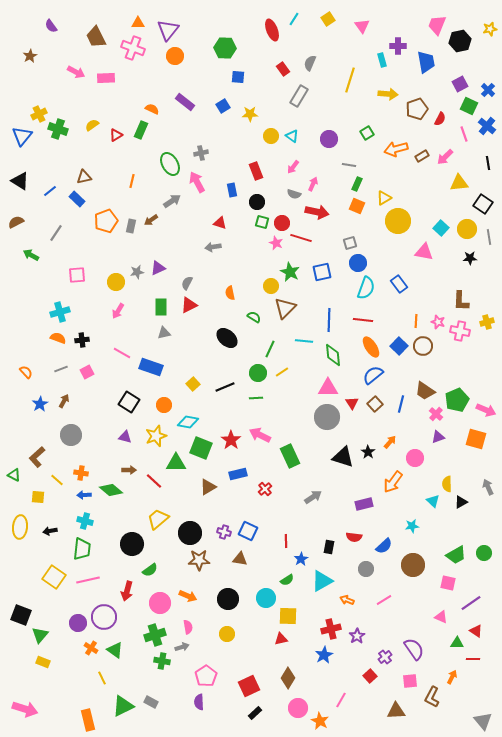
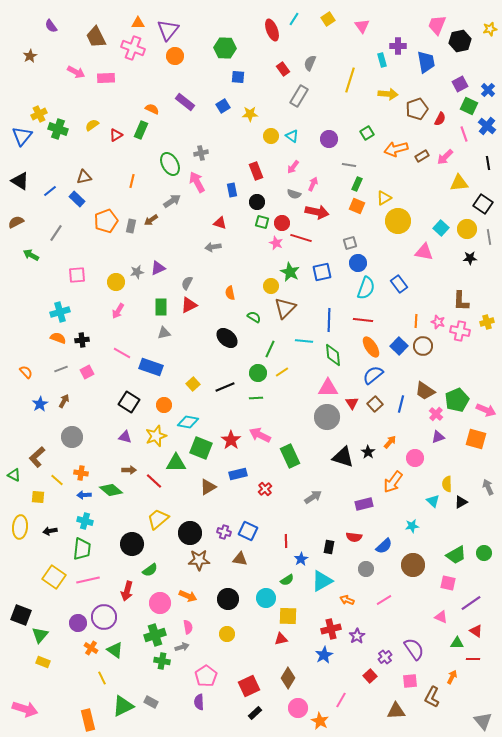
gray circle at (71, 435): moved 1 px right, 2 px down
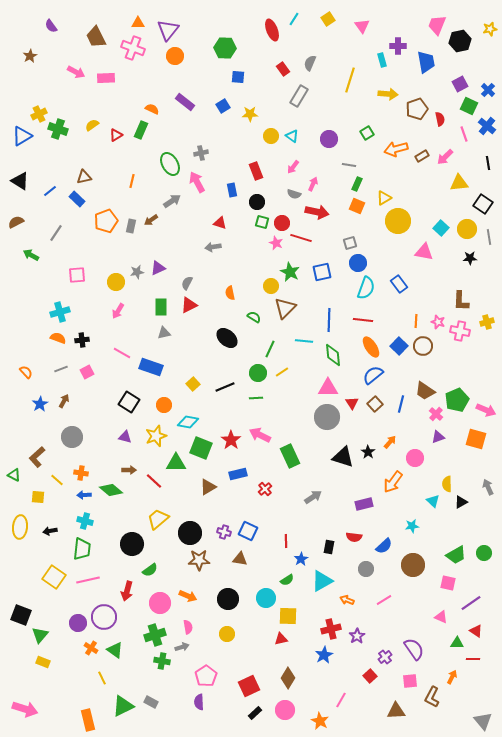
red semicircle at (440, 119): rotated 40 degrees counterclockwise
blue triangle at (22, 136): rotated 20 degrees clockwise
pink circle at (298, 708): moved 13 px left, 2 px down
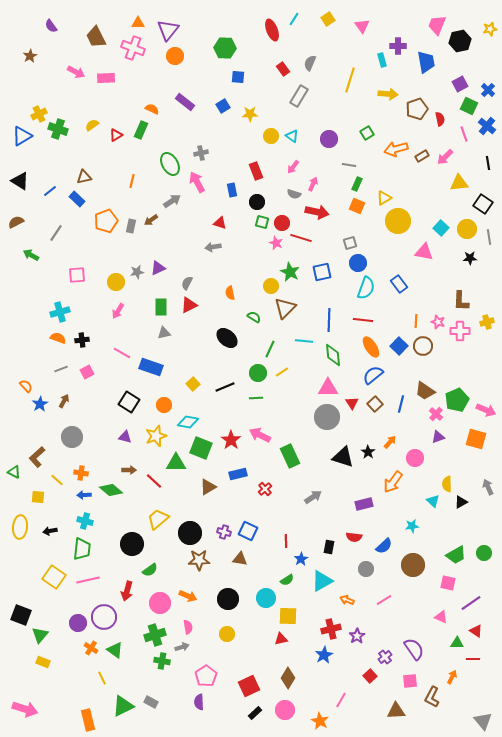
pink cross at (460, 331): rotated 12 degrees counterclockwise
orange semicircle at (26, 372): moved 14 px down
green triangle at (14, 475): moved 3 px up
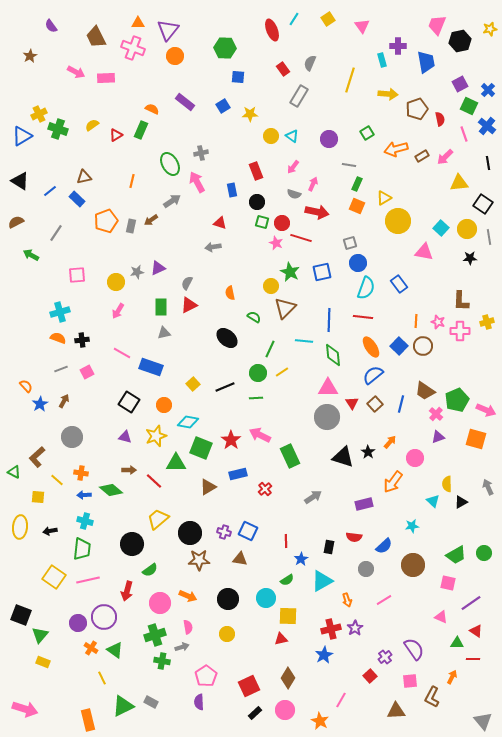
red line at (363, 320): moved 3 px up
orange arrow at (347, 600): rotated 128 degrees counterclockwise
purple star at (357, 636): moved 2 px left, 8 px up
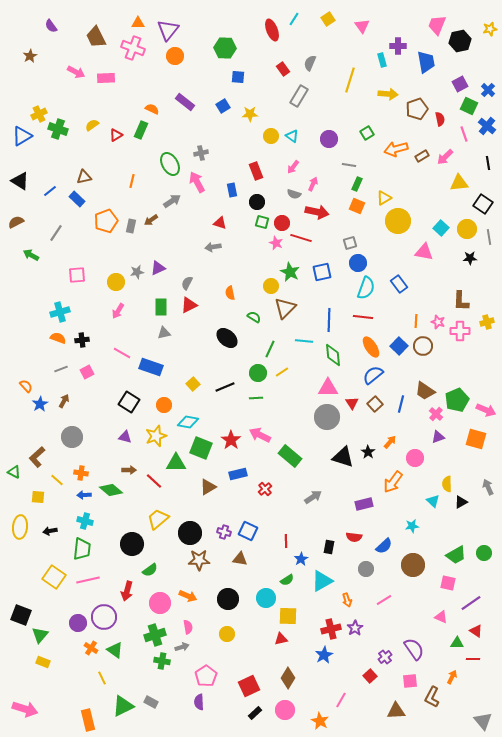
green rectangle at (290, 456): rotated 25 degrees counterclockwise
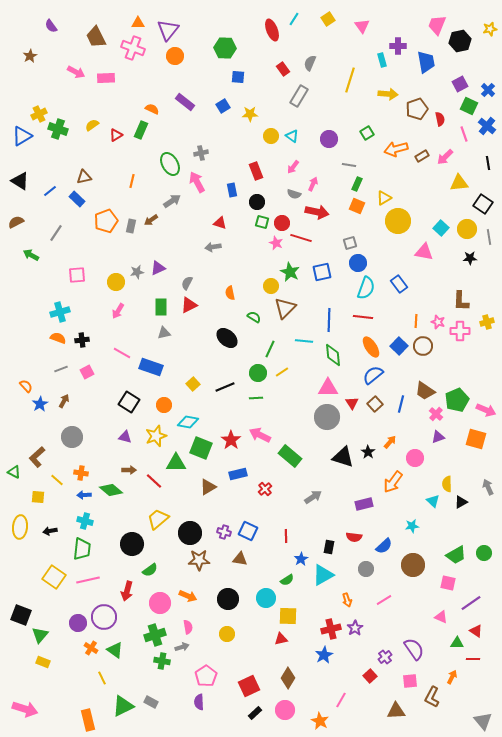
red line at (286, 541): moved 5 px up
cyan triangle at (322, 581): moved 1 px right, 6 px up
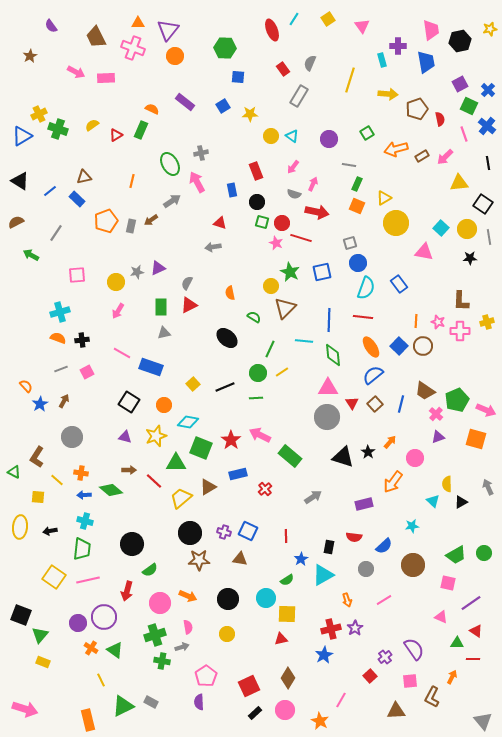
pink trapezoid at (437, 25): moved 6 px left, 5 px down; rotated 150 degrees clockwise
yellow circle at (398, 221): moved 2 px left, 2 px down
brown L-shape at (37, 457): rotated 15 degrees counterclockwise
yellow trapezoid at (158, 519): moved 23 px right, 21 px up
yellow square at (288, 616): moved 1 px left, 2 px up
yellow line at (102, 678): moved 1 px left, 2 px down
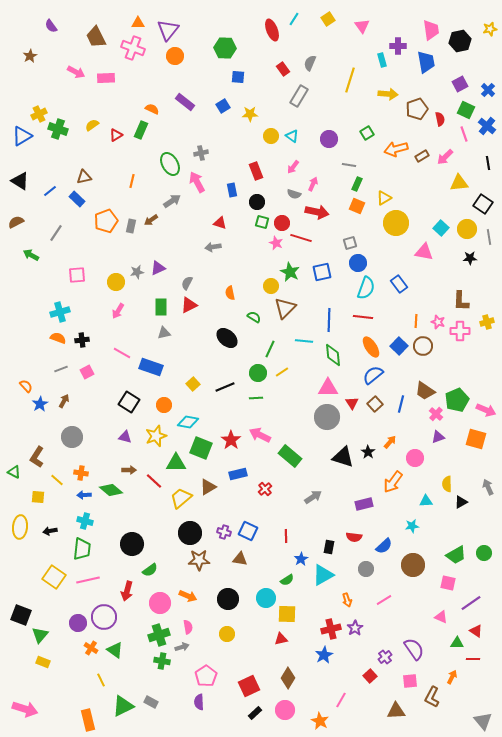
green square at (469, 106): moved 3 px left, 4 px down
cyan triangle at (433, 501): moved 7 px left; rotated 48 degrees counterclockwise
green cross at (155, 635): moved 4 px right
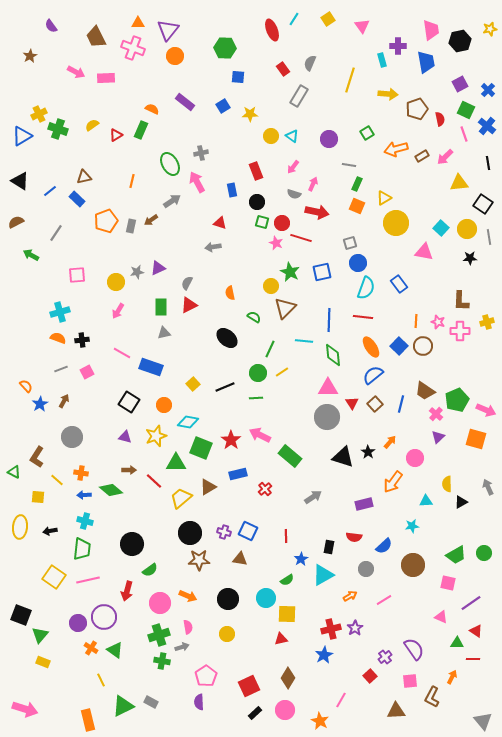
purple triangle at (438, 437): rotated 24 degrees counterclockwise
orange arrow at (347, 600): moved 3 px right, 4 px up; rotated 104 degrees counterclockwise
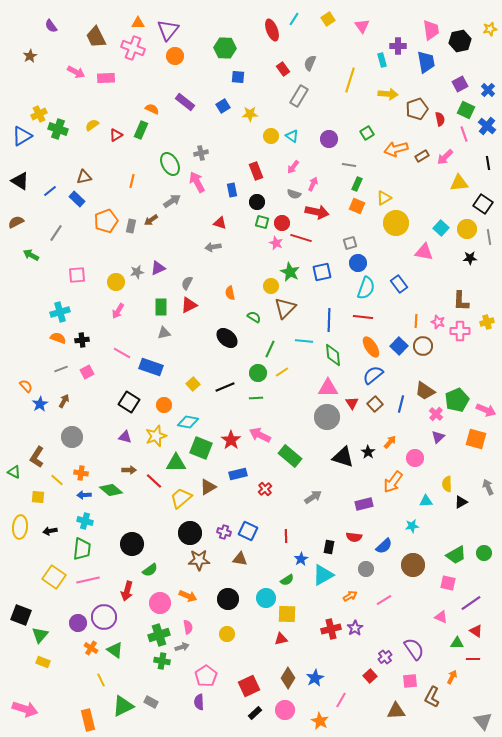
blue star at (324, 655): moved 9 px left, 23 px down
